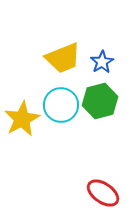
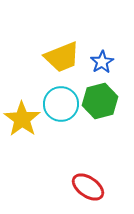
yellow trapezoid: moved 1 px left, 1 px up
cyan circle: moved 1 px up
yellow star: rotated 9 degrees counterclockwise
red ellipse: moved 15 px left, 6 px up
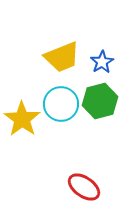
red ellipse: moved 4 px left
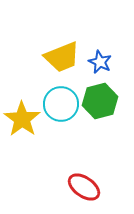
blue star: moved 2 px left; rotated 15 degrees counterclockwise
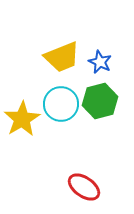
yellow star: rotated 6 degrees clockwise
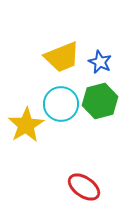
yellow star: moved 4 px right, 6 px down
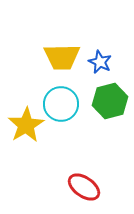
yellow trapezoid: rotated 21 degrees clockwise
green hexagon: moved 10 px right
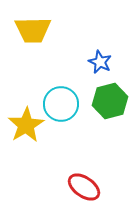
yellow trapezoid: moved 29 px left, 27 px up
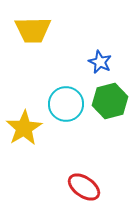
cyan circle: moved 5 px right
yellow star: moved 2 px left, 3 px down
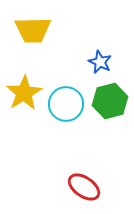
yellow star: moved 35 px up
